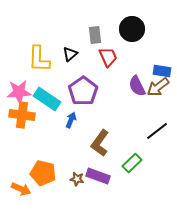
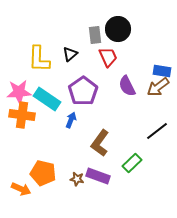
black circle: moved 14 px left
purple semicircle: moved 10 px left
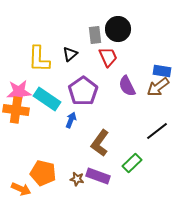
orange cross: moved 6 px left, 5 px up
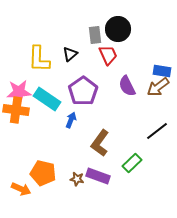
red trapezoid: moved 2 px up
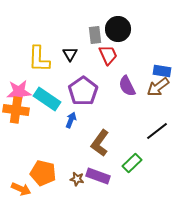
black triangle: rotated 21 degrees counterclockwise
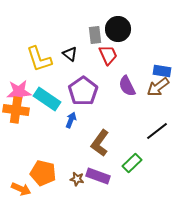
black triangle: rotated 21 degrees counterclockwise
yellow L-shape: rotated 20 degrees counterclockwise
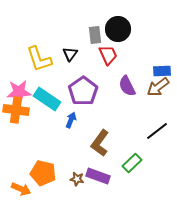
black triangle: rotated 28 degrees clockwise
blue rectangle: rotated 12 degrees counterclockwise
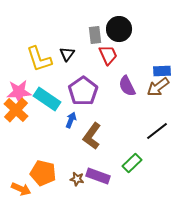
black circle: moved 1 px right
black triangle: moved 3 px left
orange cross: rotated 35 degrees clockwise
brown L-shape: moved 8 px left, 7 px up
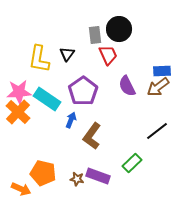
yellow L-shape: rotated 28 degrees clockwise
orange cross: moved 2 px right, 2 px down
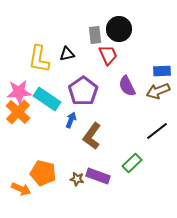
black triangle: rotated 42 degrees clockwise
brown arrow: moved 4 px down; rotated 15 degrees clockwise
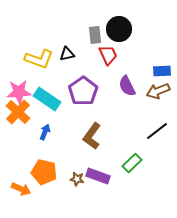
yellow L-shape: rotated 80 degrees counterclockwise
blue arrow: moved 26 px left, 12 px down
orange pentagon: moved 1 px right, 1 px up
